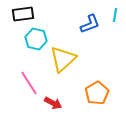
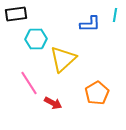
black rectangle: moved 7 px left
blue L-shape: rotated 20 degrees clockwise
cyan hexagon: rotated 15 degrees counterclockwise
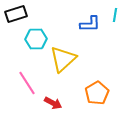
black rectangle: rotated 10 degrees counterclockwise
pink line: moved 2 px left
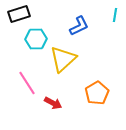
black rectangle: moved 3 px right
blue L-shape: moved 11 px left, 2 px down; rotated 25 degrees counterclockwise
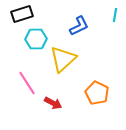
black rectangle: moved 3 px right
orange pentagon: rotated 15 degrees counterclockwise
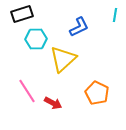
blue L-shape: moved 1 px down
pink line: moved 8 px down
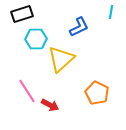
cyan line: moved 4 px left, 3 px up
yellow triangle: moved 2 px left
red arrow: moved 3 px left, 2 px down
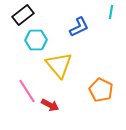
black rectangle: moved 1 px right, 1 px down; rotated 20 degrees counterclockwise
cyan hexagon: moved 1 px down
yellow triangle: moved 2 px left, 6 px down; rotated 28 degrees counterclockwise
orange pentagon: moved 4 px right, 3 px up
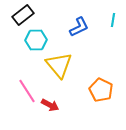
cyan line: moved 2 px right, 8 px down
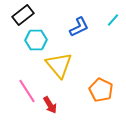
cyan line: rotated 32 degrees clockwise
red arrow: rotated 30 degrees clockwise
